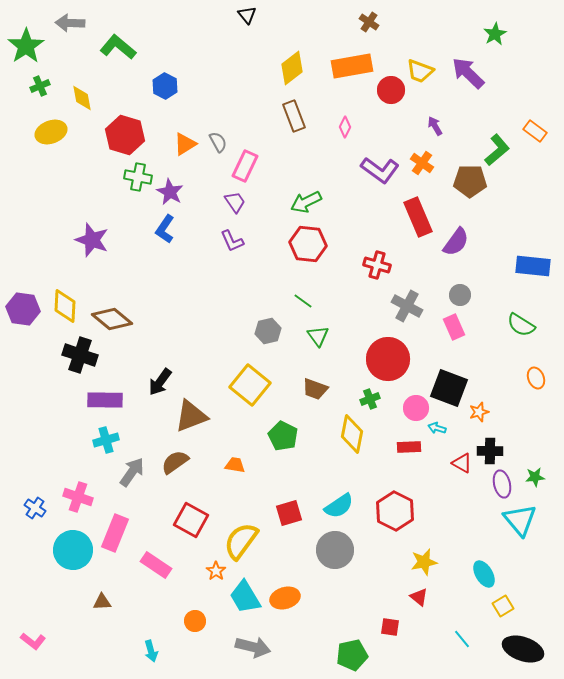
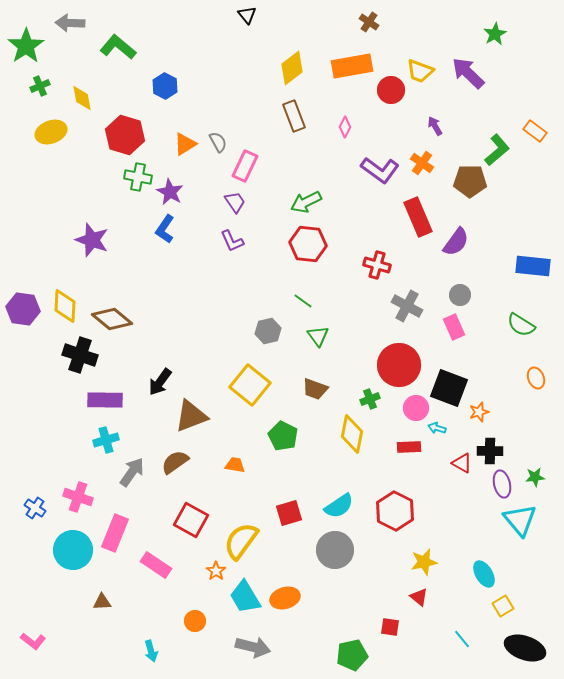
red circle at (388, 359): moved 11 px right, 6 px down
black ellipse at (523, 649): moved 2 px right, 1 px up
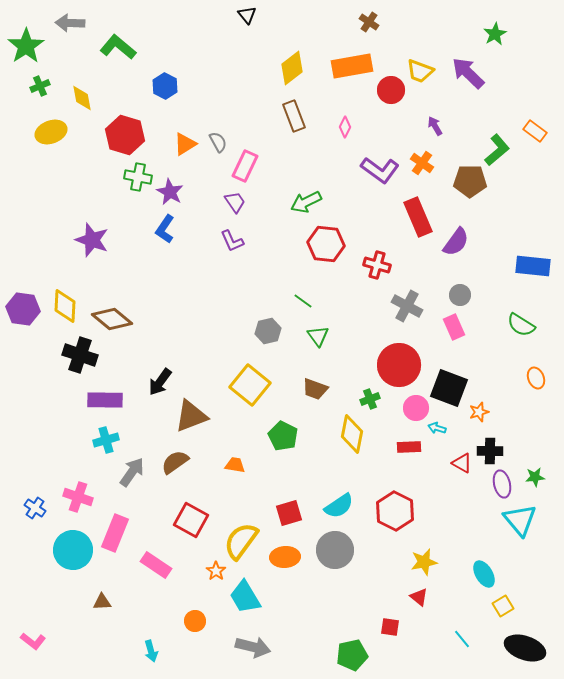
red hexagon at (308, 244): moved 18 px right
orange ellipse at (285, 598): moved 41 px up; rotated 12 degrees clockwise
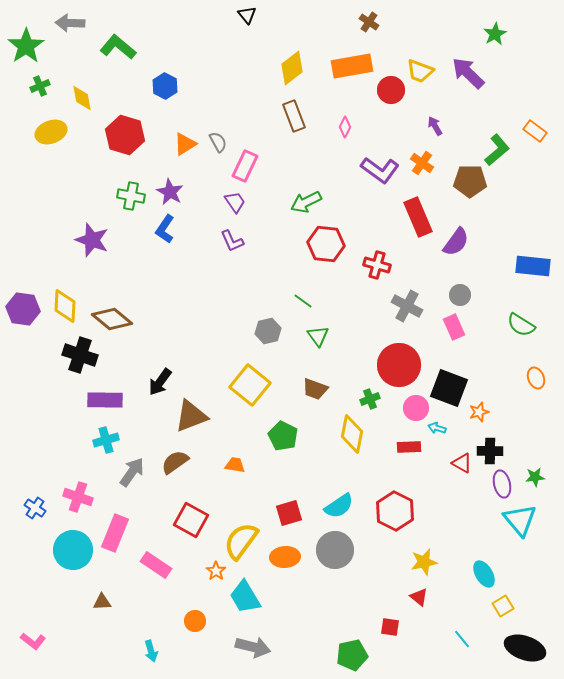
green cross at (138, 177): moved 7 px left, 19 px down
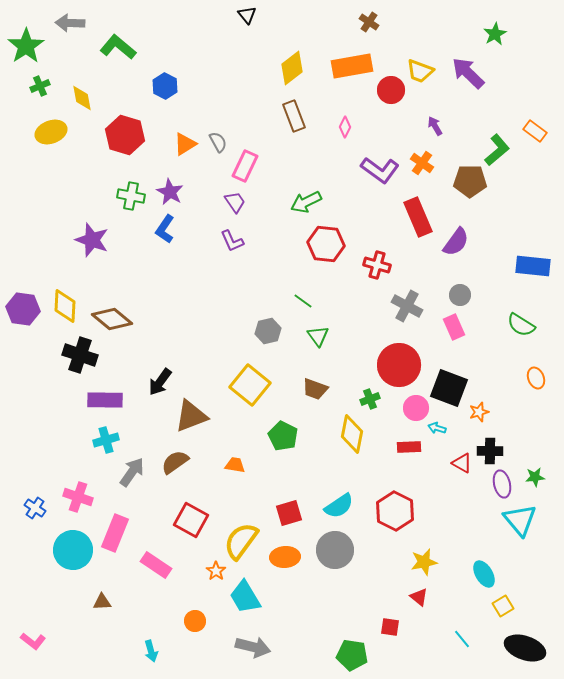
green pentagon at (352, 655): rotated 20 degrees clockwise
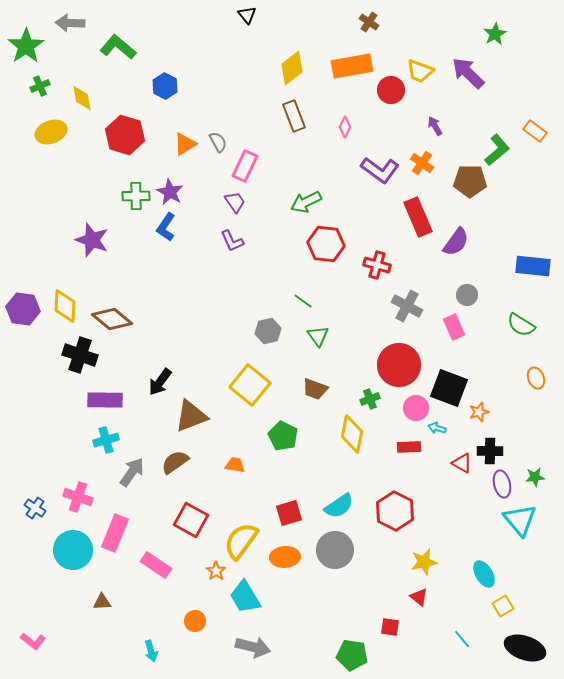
green cross at (131, 196): moved 5 px right; rotated 12 degrees counterclockwise
blue L-shape at (165, 229): moved 1 px right, 2 px up
gray circle at (460, 295): moved 7 px right
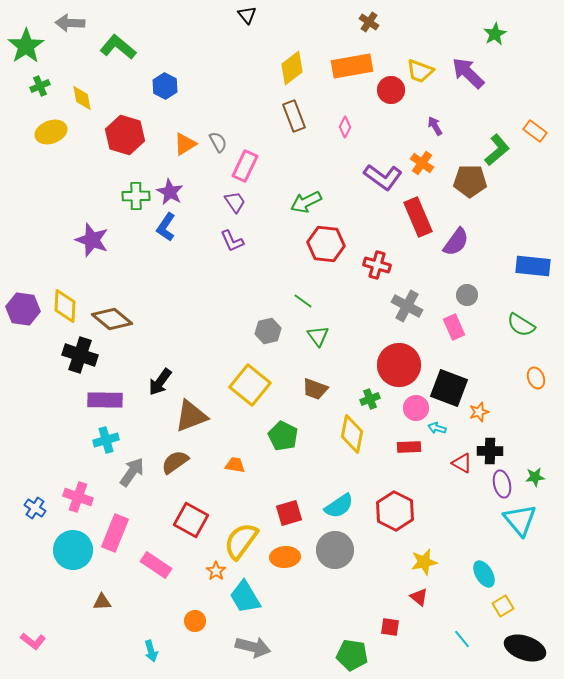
purple L-shape at (380, 170): moved 3 px right, 7 px down
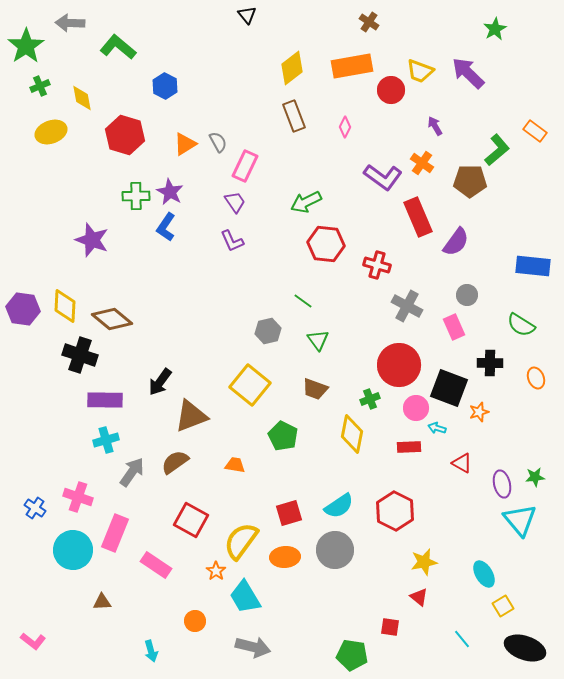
green star at (495, 34): moved 5 px up
green triangle at (318, 336): moved 4 px down
black cross at (490, 451): moved 88 px up
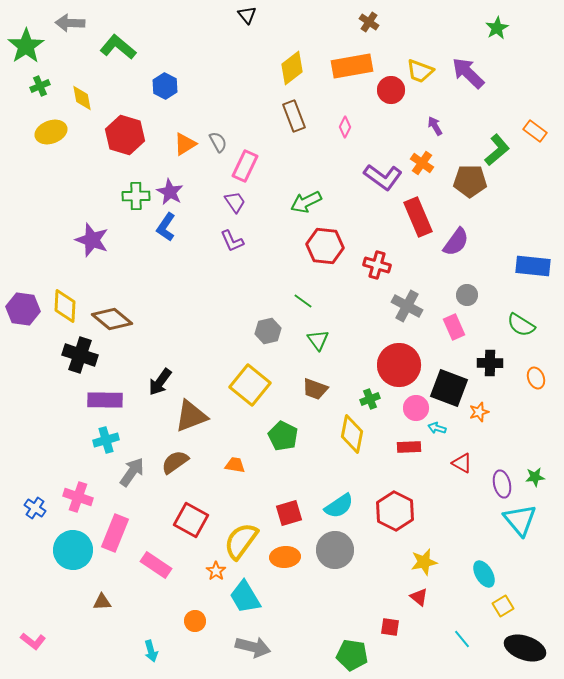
green star at (495, 29): moved 2 px right, 1 px up
red hexagon at (326, 244): moved 1 px left, 2 px down
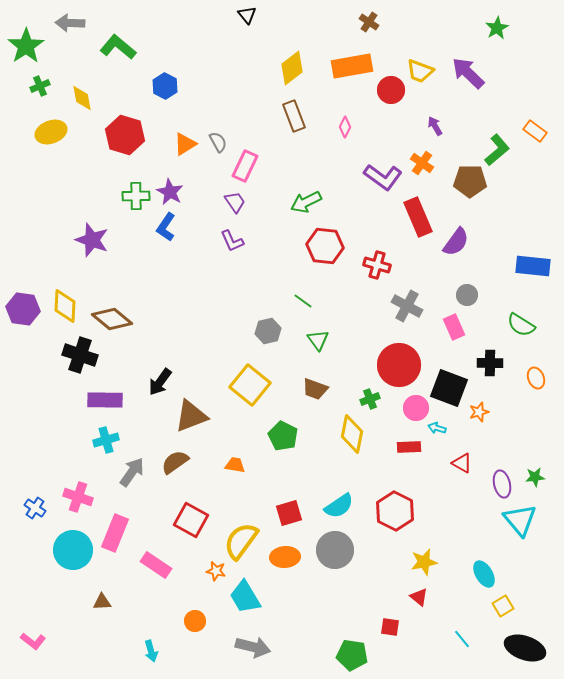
orange star at (216, 571): rotated 24 degrees counterclockwise
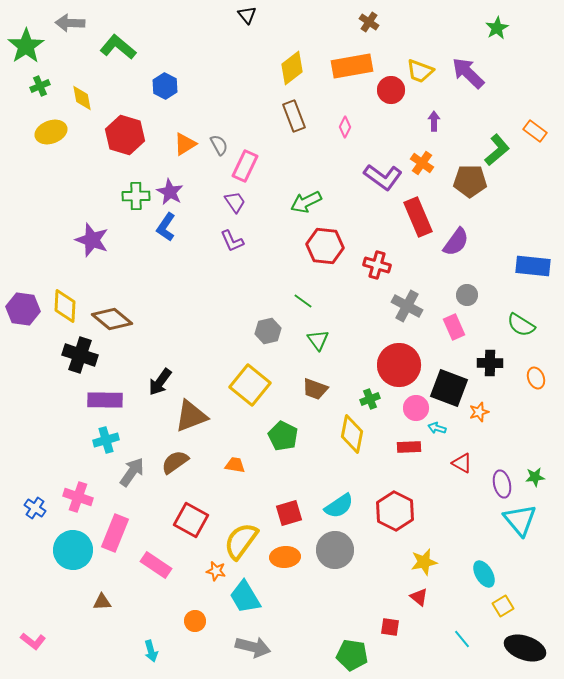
purple arrow at (435, 126): moved 1 px left, 5 px up; rotated 30 degrees clockwise
gray semicircle at (218, 142): moved 1 px right, 3 px down
